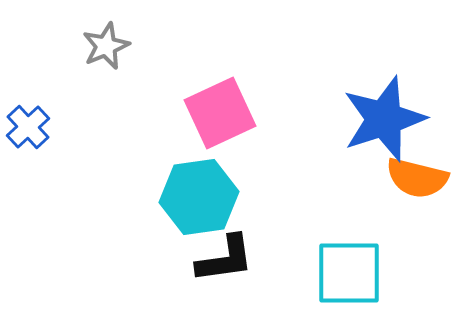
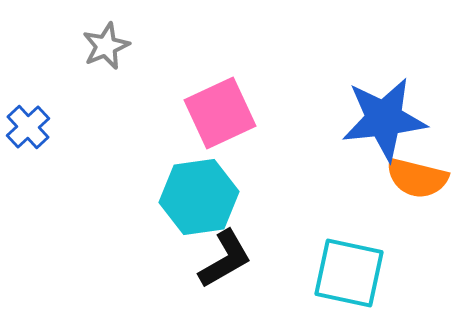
blue star: rotated 12 degrees clockwise
black L-shape: rotated 22 degrees counterclockwise
cyan square: rotated 12 degrees clockwise
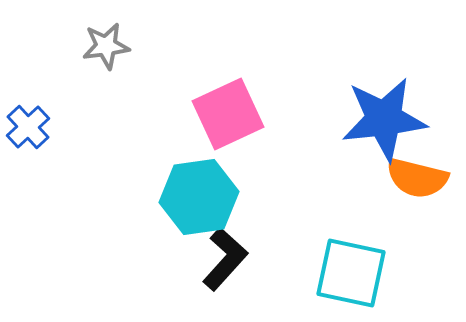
gray star: rotated 15 degrees clockwise
pink square: moved 8 px right, 1 px down
black L-shape: rotated 18 degrees counterclockwise
cyan square: moved 2 px right
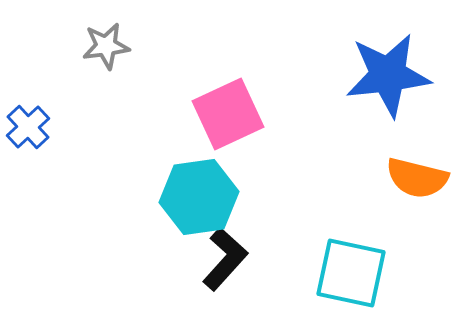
blue star: moved 4 px right, 44 px up
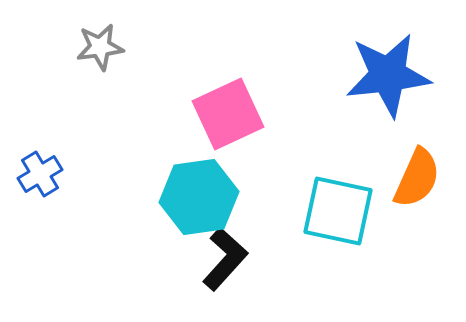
gray star: moved 6 px left, 1 px down
blue cross: moved 12 px right, 47 px down; rotated 12 degrees clockwise
orange semicircle: rotated 80 degrees counterclockwise
cyan square: moved 13 px left, 62 px up
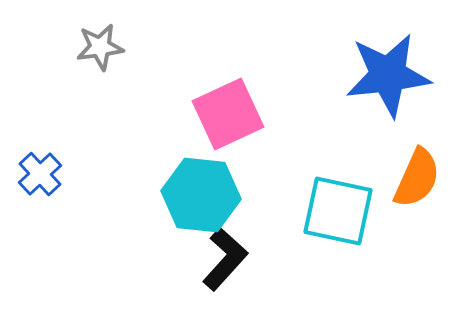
blue cross: rotated 12 degrees counterclockwise
cyan hexagon: moved 2 px right, 2 px up; rotated 14 degrees clockwise
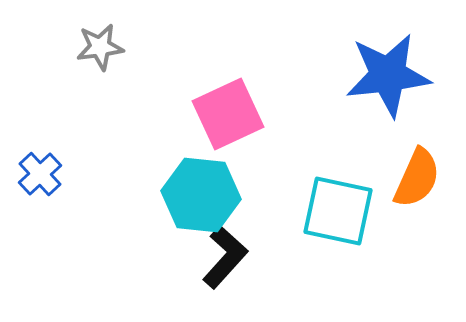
black L-shape: moved 2 px up
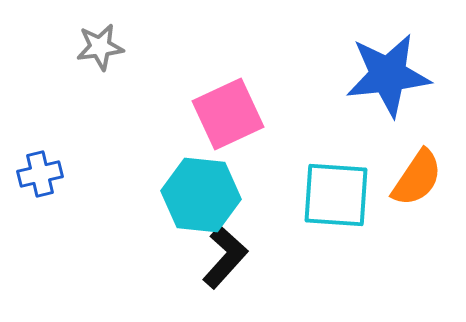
blue cross: rotated 30 degrees clockwise
orange semicircle: rotated 10 degrees clockwise
cyan square: moved 2 px left, 16 px up; rotated 8 degrees counterclockwise
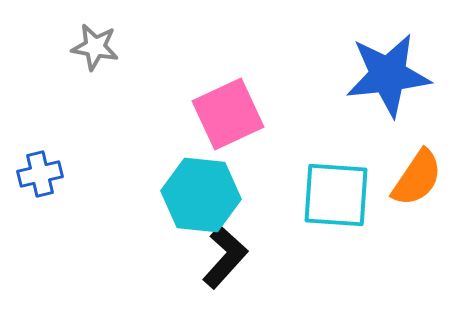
gray star: moved 5 px left; rotated 18 degrees clockwise
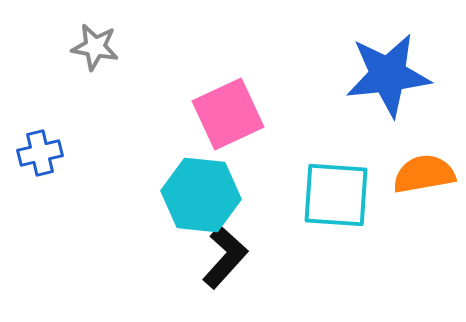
blue cross: moved 21 px up
orange semicircle: moved 7 px right, 4 px up; rotated 134 degrees counterclockwise
